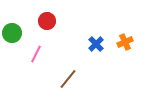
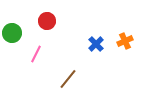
orange cross: moved 1 px up
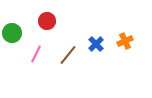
brown line: moved 24 px up
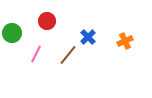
blue cross: moved 8 px left, 7 px up
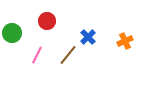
pink line: moved 1 px right, 1 px down
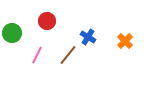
blue cross: rotated 14 degrees counterclockwise
orange cross: rotated 21 degrees counterclockwise
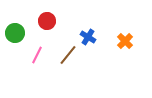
green circle: moved 3 px right
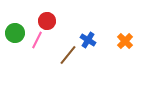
blue cross: moved 3 px down
pink line: moved 15 px up
